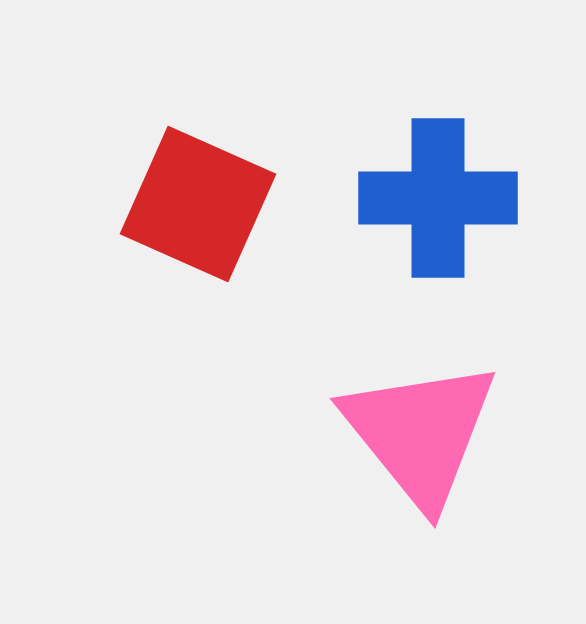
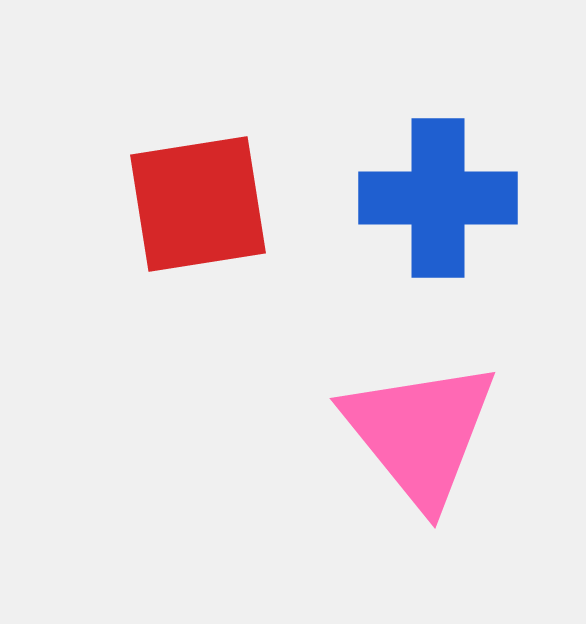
red square: rotated 33 degrees counterclockwise
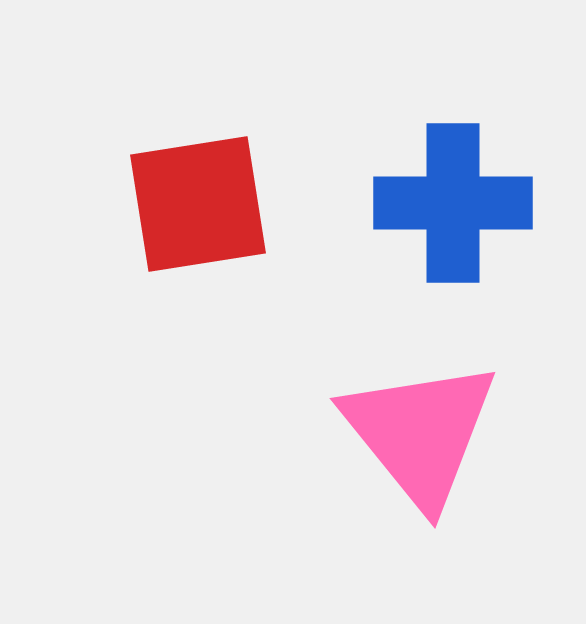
blue cross: moved 15 px right, 5 px down
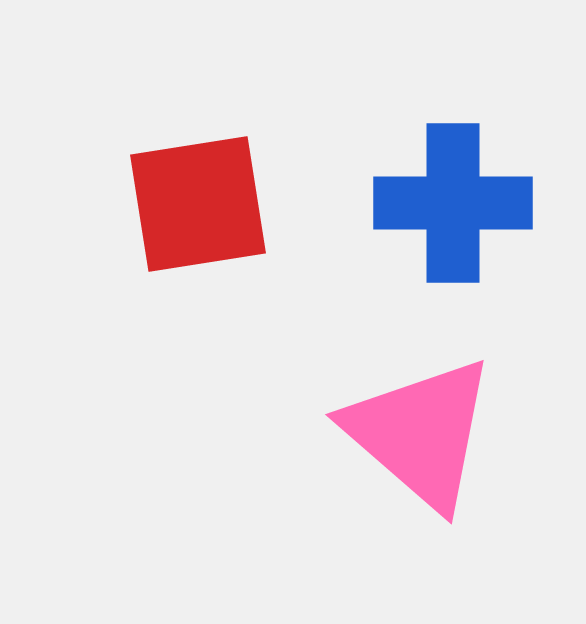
pink triangle: rotated 10 degrees counterclockwise
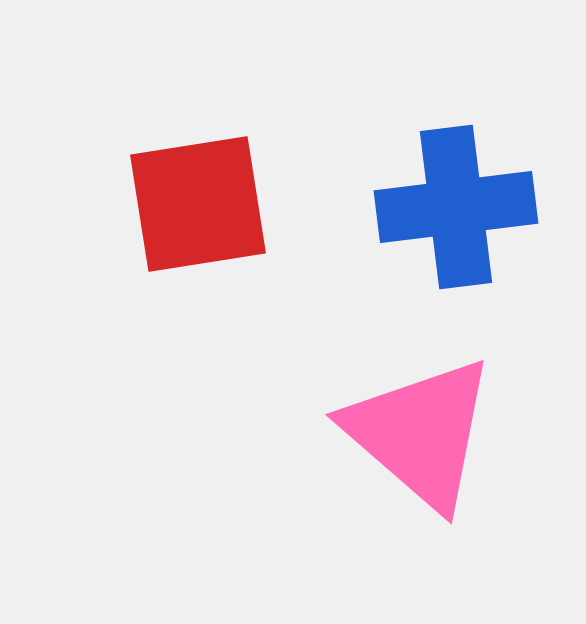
blue cross: moved 3 px right, 4 px down; rotated 7 degrees counterclockwise
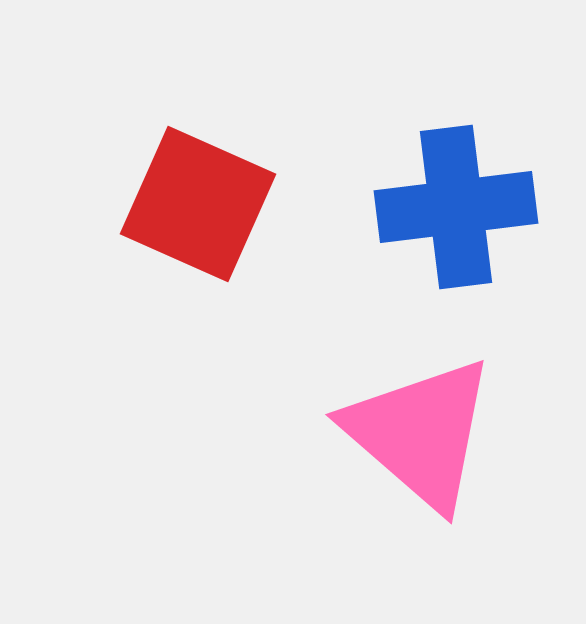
red square: rotated 33 degrees clockwise
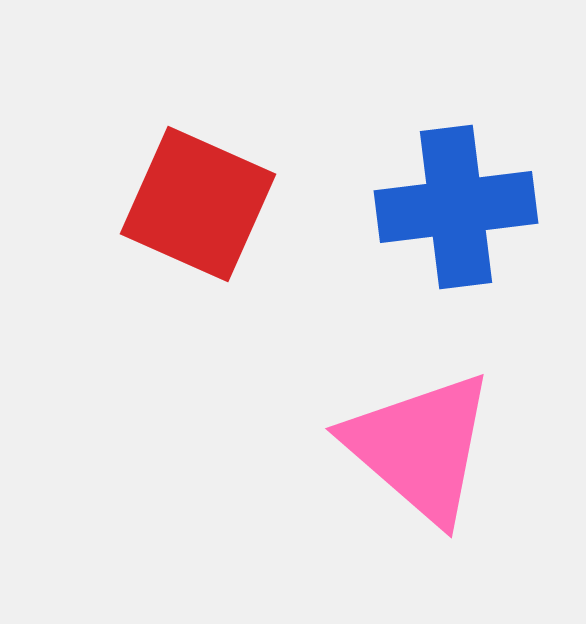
pink triangle: moved 14 px down
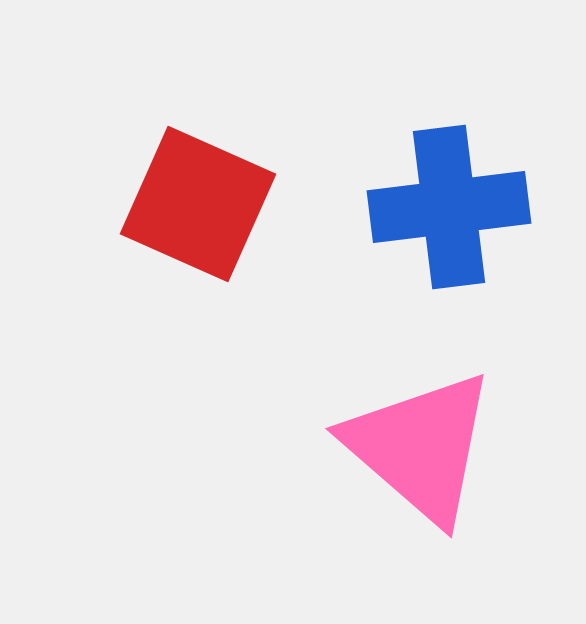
blue cross: moved 7 px left
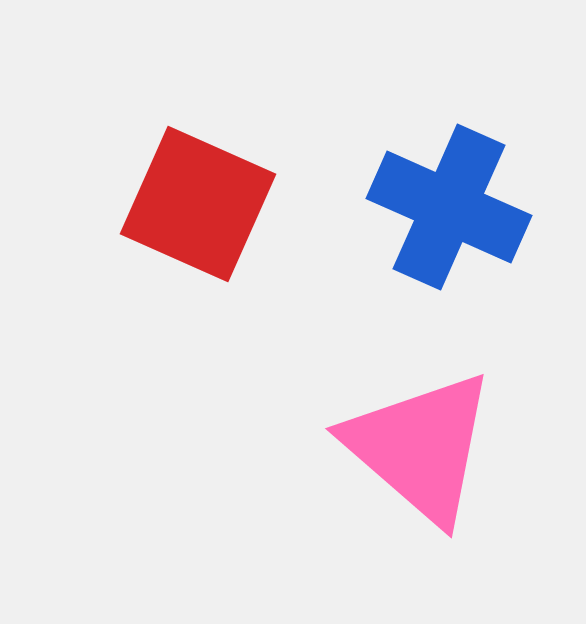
blue cross: rotated 31 degrees clockwise
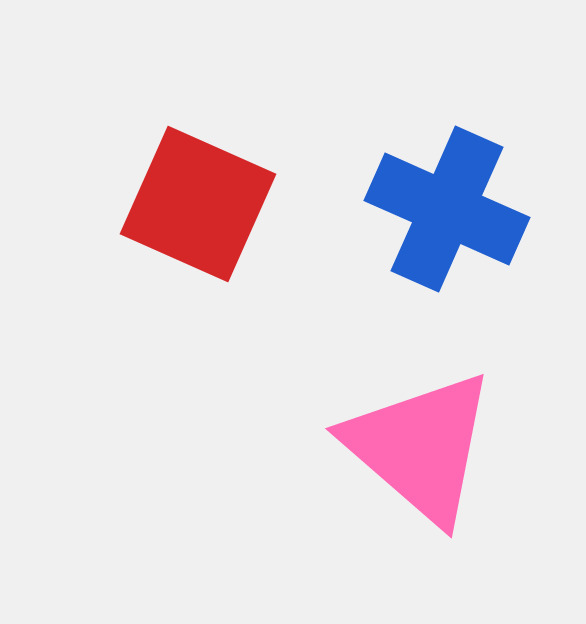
blue cross: moved 2 px left, 2 px down
